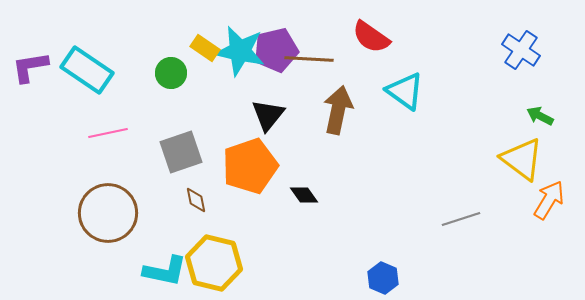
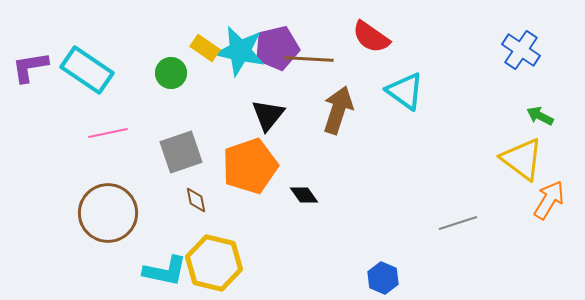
purple pentagon: moved 1 px right, 2 px up
brown arrow: rotated 6 degrees clockwise
gray line: moved 3 px left, 4 px down
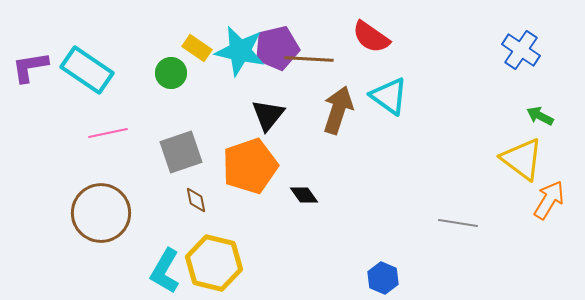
yellow rectangle: moved 8 px left
cyan triangle: moved 16 px left, 5 px down
brown circle: moved 7 px left
gray line: rotated 27 degrees clockwise
cyan L-shape: rotated 108 degrees clockwise
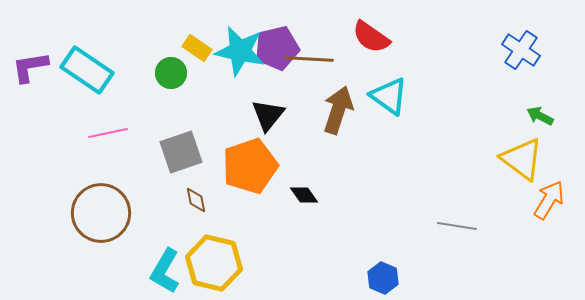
gray line: moved 1 px left, 3 px down
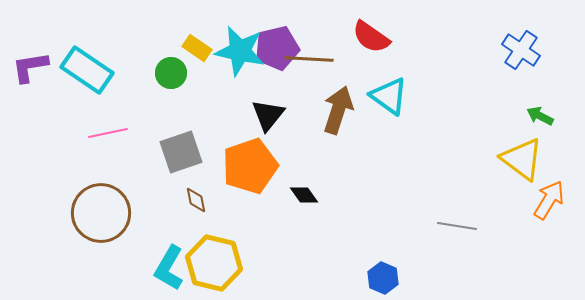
cyan L-shape: moved 4 px right, 3 px up
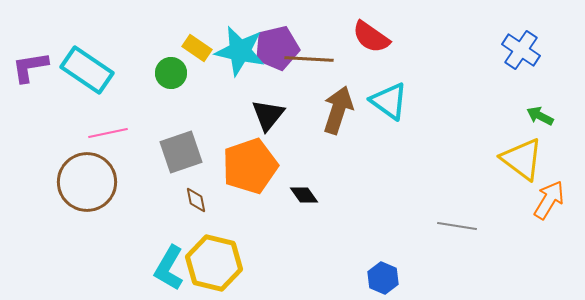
cyan triangle: moved 5 px down
brown circle: moved 14 px left, 31 px up
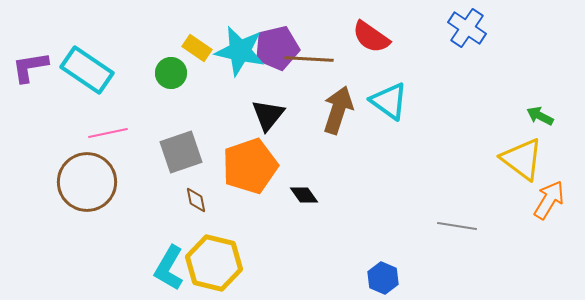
blue cross: moved 54 px left, 22 px up
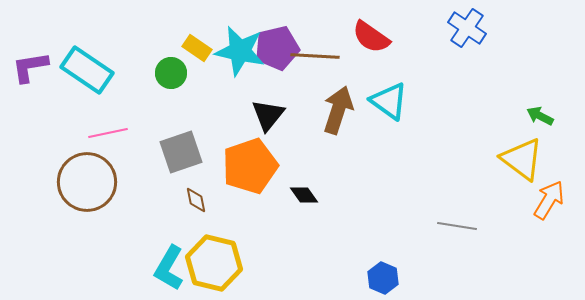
brown line: moved 6 px right, 3 px up
